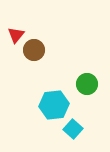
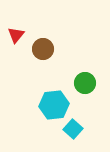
brown circle: moved 9 px right, 1 px up
green circle: moved 2 px left, 1 px up
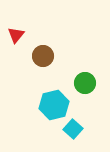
brown circle: moved 7 px down
cyan hexagon: rotated 8 degrees counterclockwise
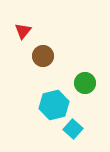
red triangle: moved 7 px right, 4 px up
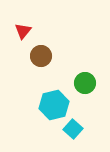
brown circle: moved 2 px left
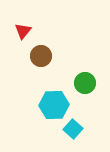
cyan hexagon: rotated 12 degrees clockwise
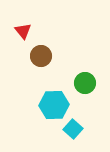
red triangle: rotated 18 degrees counterclockwise
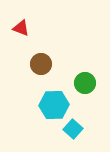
red triangle: moved 2 px left, 3 px up; rotated 30 degrees counterclockwise
brown circle: moved 8 px down
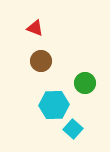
red triangle: moved 14 px right
brown circle: moved 3 px up
